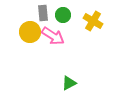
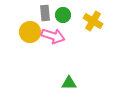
gray rectangle: moved 2 px right
pink arrow: rotated 15 degrees counterclockwise
green triangle: rotated 28 degrees clockwise
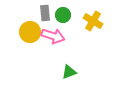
green triangle: moved 11 px up; rotated 21 degrees counterclockwise
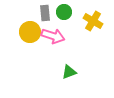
green circle: moved 1 px right, 3 px up
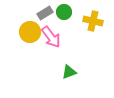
gray rectangle: rotated 63 degrees clockwise
yellow cross: rotated 18 degrees counterclockwise
pink arrow: moved 2 px left, 1 px down; rotated 35 degrees clockwise
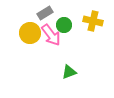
green circle: moved 13 px down
yellow circle: moved 1 px down
pink arrow: moved 2 px up
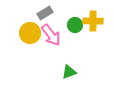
yellow cross: rotated 12 degrees counterclockwise
green circle: moved 11 px right
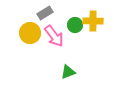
pink arrow: moved 3 px right, 1 px down
green triangle: moved 1 px left
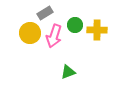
yellow cross: moved 4 px right, 9 px down
pink arrow: rotated 55 degrees clockwise
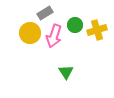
yellow cross: rotated 18 degrees counterclockwise
green triangle: moved 2 px left; rotated 42 degrees counterclockwise
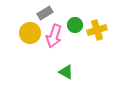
green triangle: rotated 28 degrees counterclockwise
